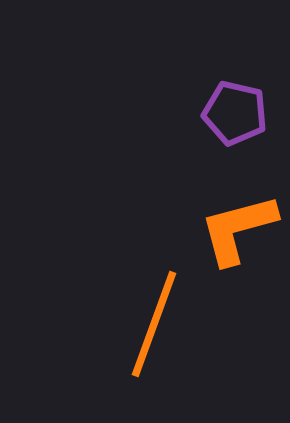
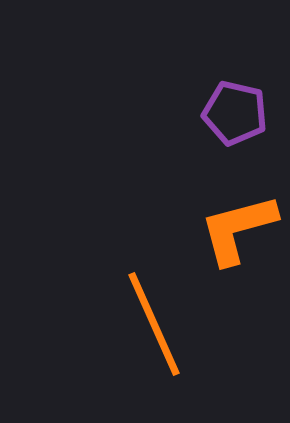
orange line: rotated 44 degrees counterclockwise
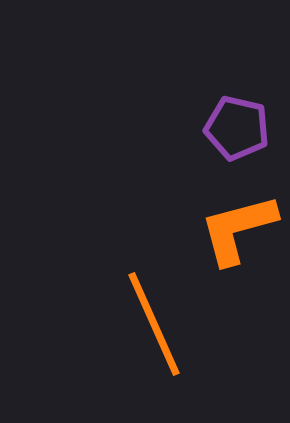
purple pentagon: moved 2 px right, 15 px down
